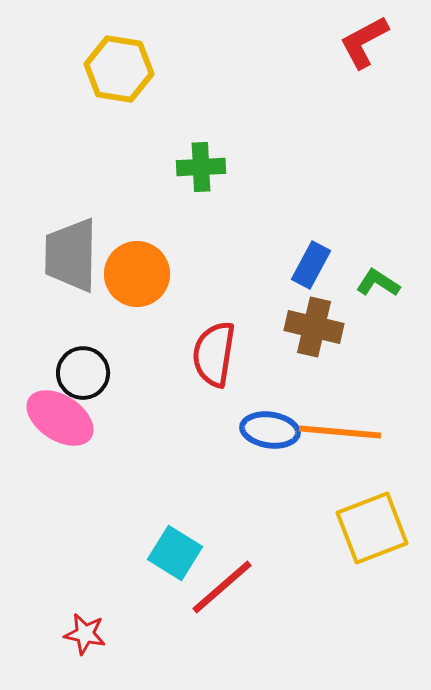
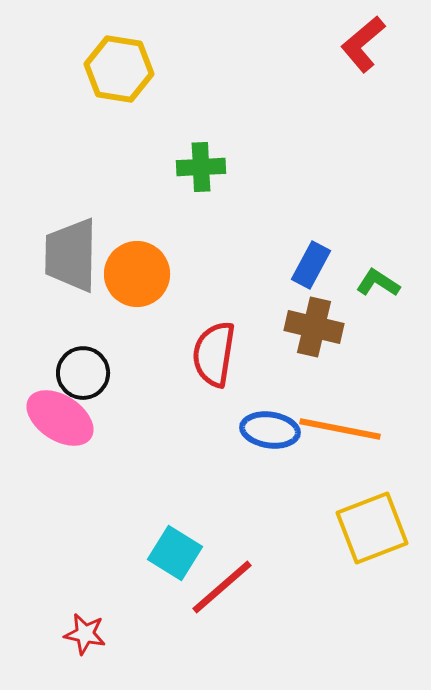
red L-shape: moved 1 px left, 2 px down; rotated 12 degrees counterclockwise
orange line: moved 3 px up; rotated 6 degrees clockwise
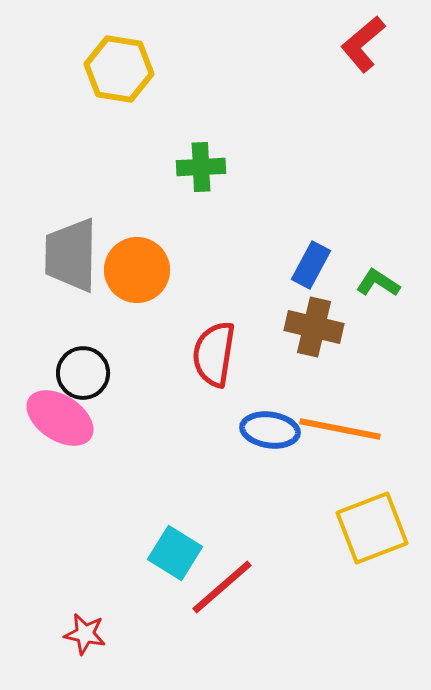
orange circle: moved 4 px up
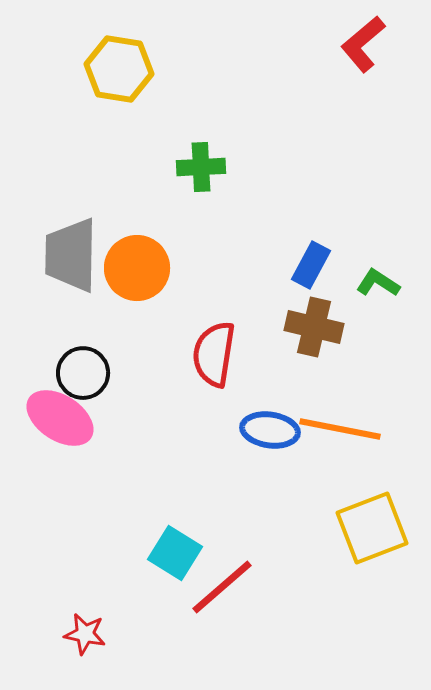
orange circle: moved 2 px up
